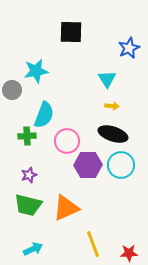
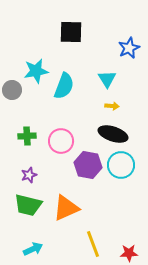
cyan semicircle: moved 20 px right, 29 px up
pink circle: moved 6 px left
purple hexagon: rotated 12 degrees clockwise
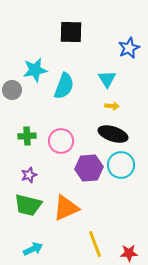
cyan star: moved 1 px left, 1 px up
purple hexagon: moved 1 px right, 3 px down; rotated 16 degrees counterclockwise
yellow line: moved 2 px right
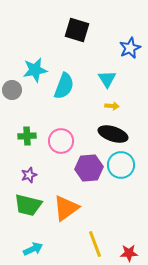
black square: moved 6 px right, 2 px up; rotated 15 degrees clockwise
blue star: moved 1 px right
orange triangle: rotated 12 degrees counterclockwise
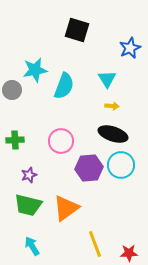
green cross: moved 12 px left, 4 px down
cyan arrow: moved 1 px left, 3 px up; rotated 96 degrees counterclockwise
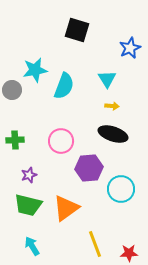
cyan circle: moved 24 px down
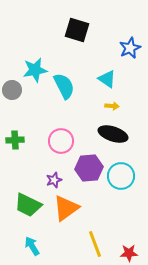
cyan triangle: rotated 24 degrees counterclockwise
cyan semicircle: rotated 48 degrees counterclockwise
purple star: moved 25 px right, 5 px down
cyan circle: moved 13 px up
green trapezoid: rotated 12 degrees clockwise
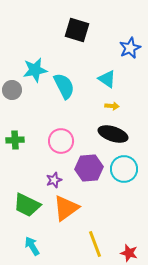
cyan circle: moved 3 px right, 7 px up
green trapezoid: moved 1 px left
red star: rotated 18 degrees clockwise
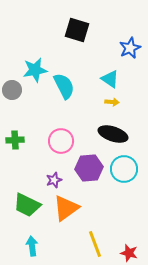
cyan triangle: moved 3 px right
yellow arrow: moved 4 px up
cyan arrow: rotated 24 degrees clockwise
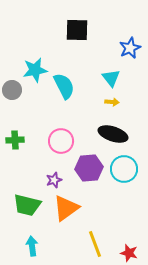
black square: rotated 15 degrees counterclockwise
cyan triangle: moved 1 px right, 1 px up; rotated 18 degrees clockwise
green trapezoid: rotated 12 degrees counterclockwise
